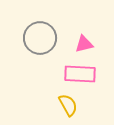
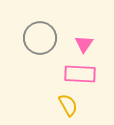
pink triangle: rotated 42 degrees counterclockwise
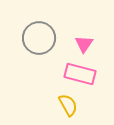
gray circle: moved 1 px left
pink rectangle: rotated 12 degrees clockwise
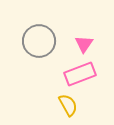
gray circle: moved 3 px down
pink rectangle: rotated 36 degrees counterclockwise
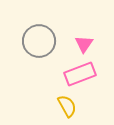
yellow semicircle: moved 1 px left, 1 px down
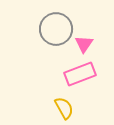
gray circle: moved 17 px right, 12 px up
yellow semicircle: moved 3 px left, 2 px down
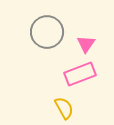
gray circle: moved 9 px left, 3 px down
pink triangle: moved 2 px right
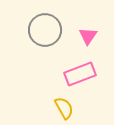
gray circle: moved 2 px left, 2 px up
pink triangle: moved 2 px right, 8 px up
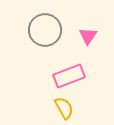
pink rectangle: moved 11 px left, 2 px down
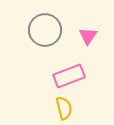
yellow semicircle: rotated 15 degrees clockwise
